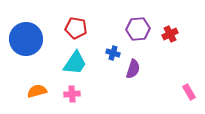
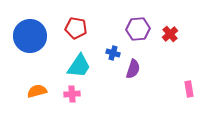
red cross: rotated 14 degrees counterclockwise
blue circle: moved 4 px right, 3 px up
cyan trapezoid: moved 4 px right, 3 px down
pink rectangle: moved 3 px up; rotated 21 degrees clockwise
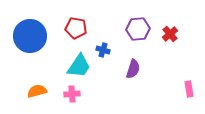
blue cross: moved 10 px left, 3 px up
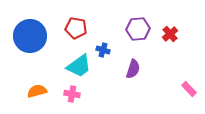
cyan trapezoid: rotated 20 degrees clockwise
pink rectangle: rotated 35 degrees counterclockwise
pink cross: rotated 14 degrees clockwise
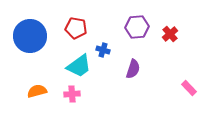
purple hexagon: moved 1 px left, 2 px up
pink rectangle: moved 1 px up
pink cross: rotated 14 degrees counterclockwise
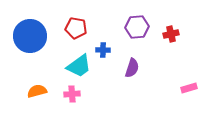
red cross: moved 1 px right; rotated 28 degrees clockwise
blue cross: rotated 16 degrees counterclockwise
purple semicircle: moved 1 px left, 1 px up
pink rectangle: rotated 63 degrees counterclockwise
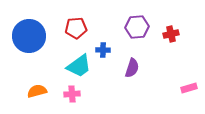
red pentagon: rotated 15 degrees counterclockwise
blue circle: moved 1 px left
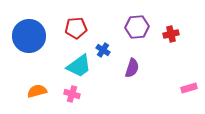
blue cross: rotated 32 degrees clockwise
pink cross: rotated 21 degrees clockwise
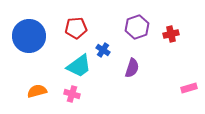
purple hexagon: rotated 15 degrees counterclockwise
